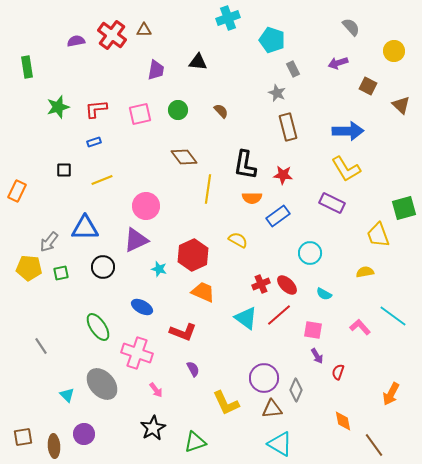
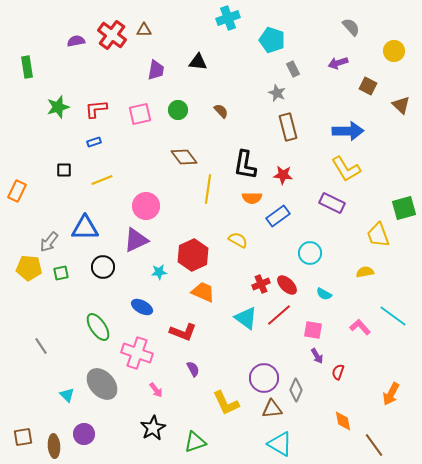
cyan star at (159, 269): moved 3 px down; rotated 21 degrees counterclockwise
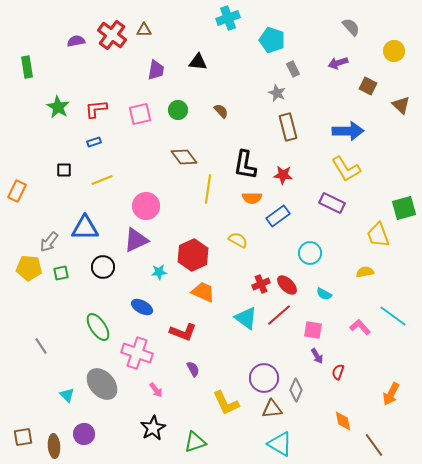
green star at (58, 107): rotated 25 degrees counterclockwise
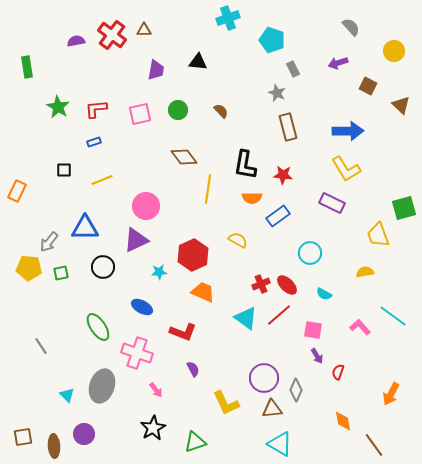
gray ellipse at (102, 384): moved 2 px down; rotated 60 degrees clockwise
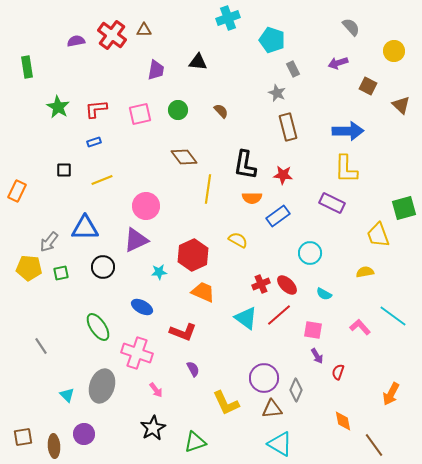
yellow L-shape at (346, 169): rotated 32 degrees clockwise
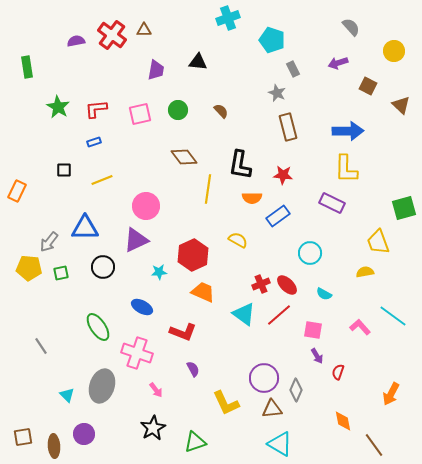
black L-shape at (245, 165): moved 5 px left
yellow trapezoid at (378, 235): moved 7 px down
cyan triangle at (246, 318): moved 2 px left, 4 px up
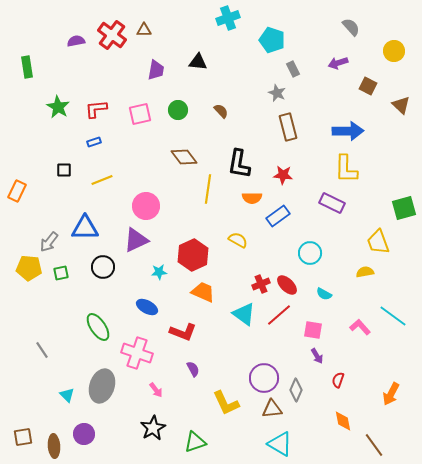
black L-shape at (240, 165): moved 1 px left, 1 px up
blue ellipse at (142, 307): moved 5 px right
gray line at (41, 346): moved 1 px right, 4 px down
red semicircle at (338, 372): moved 8 px down
